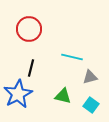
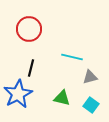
green triangle: moved 1 px left, 2 px down
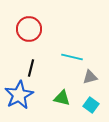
blue star: moved 1 px right, 1 px down
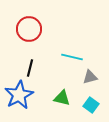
black line: moved 1 px left
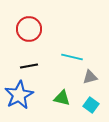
black line: moved 1 px left, 2 px up; rotated 66 degrees clockwise
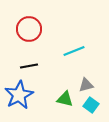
cyan line: moved 2 px right, 6 px up; rotated 35 degrees counterclockwise
gray triangle: moved 4 px left, 8 px down
green triangle: moved 3 px right, 1 px down
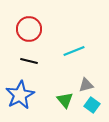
black line: moved 5 px up; rotated 24 degrees clockwise
blue star: moved 1 px right
green triangle: moved 1 px down; rotated 36 degrees clockwise
cyan square: moved 1 px right
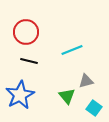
red circle: moved 3 px left, 3 px down
cyan line: moved 2 px left, 1 px up
gray triangle: moved 4 px up
green triangle: moved 2 px right, 4 px up
cyan square: moved 2 px right, 3 px down
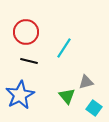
cyan line: moved 8 px left, 2 px up; rotated 35 degrees counterclockwise
gray triangle: moved 1 px down
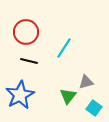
green triangle: moved 1 px right; rotated 18 degrees clockwise
